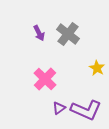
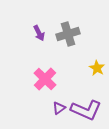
gray cross: rotated 35 degrees clockwise
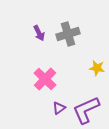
yellow star: rotated 21 degrees counterclockwise
purple L-shape: rotated 132 degrees clockwise
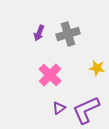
purple arrow: rotated 49 degrees clockwise
pink cross: moved 5 px right, 4 px up
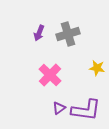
purple L-shape: rotated 148 degrees counterclockwise
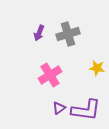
pink cross: rotated 15 degrees clockwise
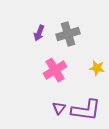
pink cross: moved 5 px right, 5 px up
purple triangle: rotated 16 degrees counterclockwise
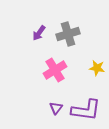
purple arrow: rotated 14 degrees clockwise
purple triangle: moved 3 px left
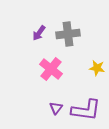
gray cross: rotated 10 degrees clockwise
pink cross: moved 4 px left, 1 px up; rotated 20 degrees counterclockwise
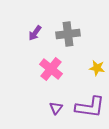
purple arrow: moved 4 px left
purple L-shape: moved 4 px right, 3 px up
